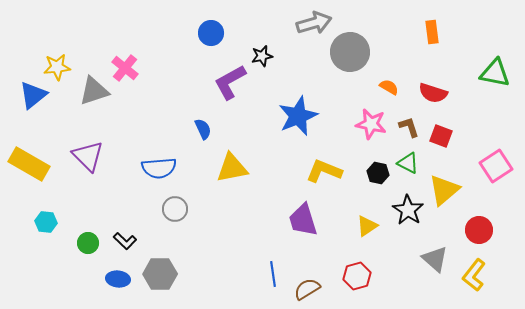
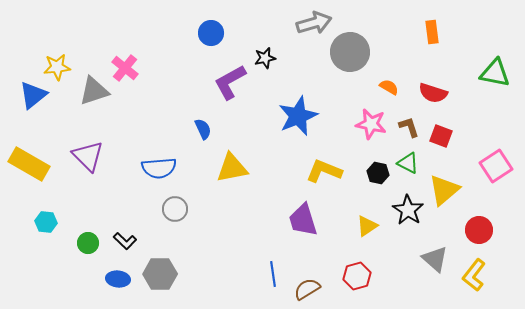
black star at (262, 56): moved 3 px right, 2 px down
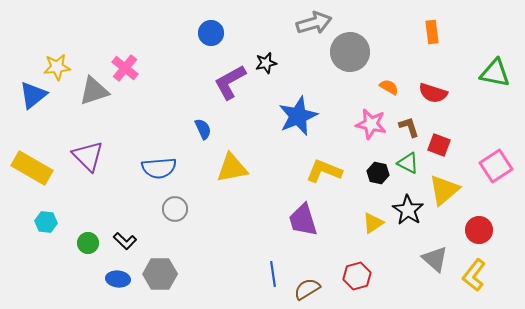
black star at (265, 58): moved 1 px right, 5 px down
red square at (441, 136): moved 2 px left, 9 px down
yellow rectangle at (29, 164): moved 3 px right, 4 px down
yellow triangle at (367, 226): moved 6 px right, 3 px up
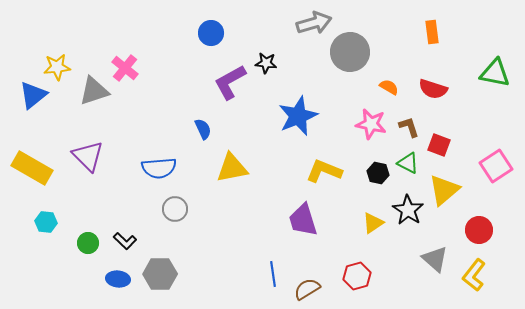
black star at (266, 63): rotated 20 degrees clockwise
red semicircle at (433, 93): moved 4 px up
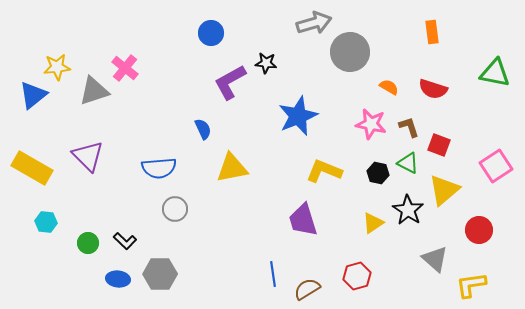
yellow L-shape at (474, 275): moved 3 px left, 10 px down; rotated 44 degrees clockwise
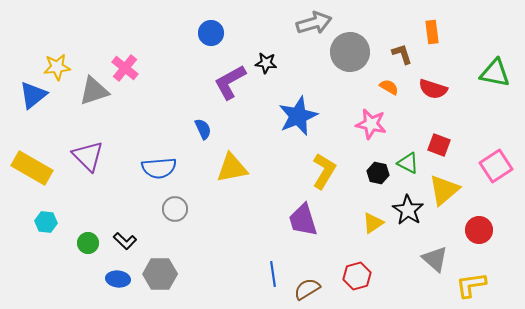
brown L-shape at (409, 127): moved 7 px left, 73 px up
yellow L-shape at (324, 171): rotated 99 degrees clockwise
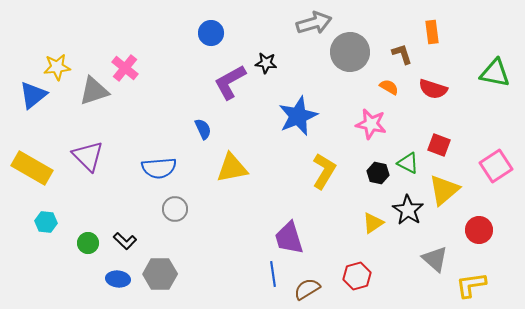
purple trapezoid at (303, 220): moved 14 px left, 18 px down
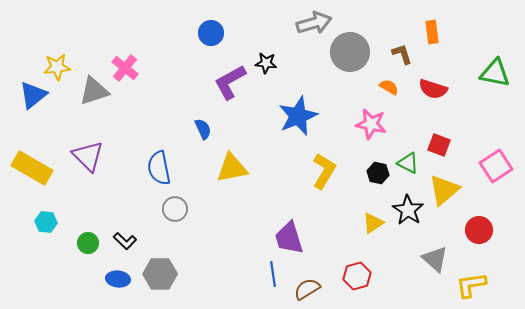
blue semicircle at (159, 168): rotated 84 degrees clockwise
